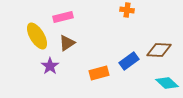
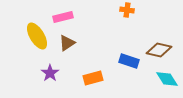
brown diamond: rotated 10 degrees clockwise
blue rectangle: rotated 54 degrees clockwise
purple star: moved 7 px down
orange rectangle: moved 6 px left, 5 px down
cyan diamond: moved 4 px up; rotated 15 degrees clockwise
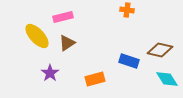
yellow ellipse: rotated 12 degrees counterclockwise
brown diamond: moved 1 px right
orange rectangle: moved 2 px right, 1 px down
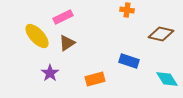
pink rectangle: rotated 12 degrees counterclockwise
brown diamond: moved 1 px right, 16 px up
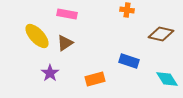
pink rectangle: moved 4 px right, 3 px up; rotated 36 degrees clockwise
brown triangle: moved 2 px left
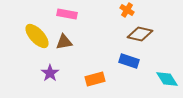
orange cross: rotated 24 degrees clockwise
brown diamond: moved 21 px left
brown triangle: moved 1 px left, 1 px up; rotated 24 degrees clockwise
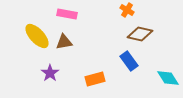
blue rectangle: rotated 36 degrees clockwise
cyan diamond: moved 1 px right, 1 px up
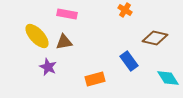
orange cross: moved 2 px left
brown diamond: moved 15 px right, 4 px down
purple star: moved 2 px left, 6 px up; rotated 12 degrees counterclockwise
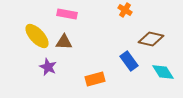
brown diamond: moved 4 px left, 1 px down
brown triangle: rotated 12 degrees clockwise
cyan diamond: moved 5 px left, 6 px up
